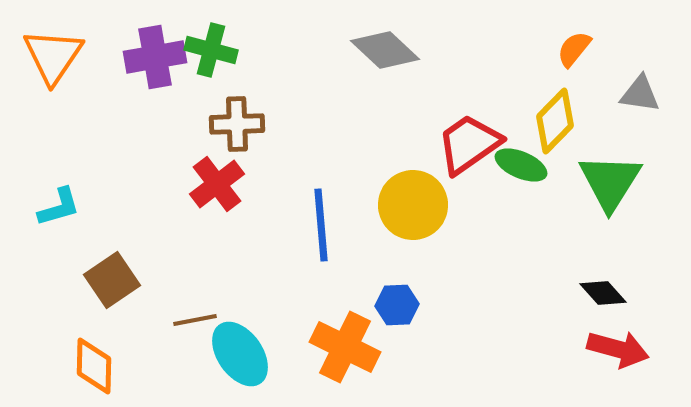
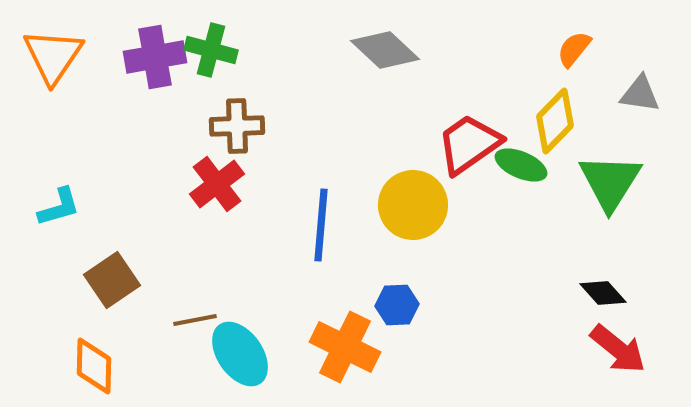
brown cross: moved 2 px down
blue line: rotated 10 degrees clockwise
red arrow: rotated 24 degrees clockwise
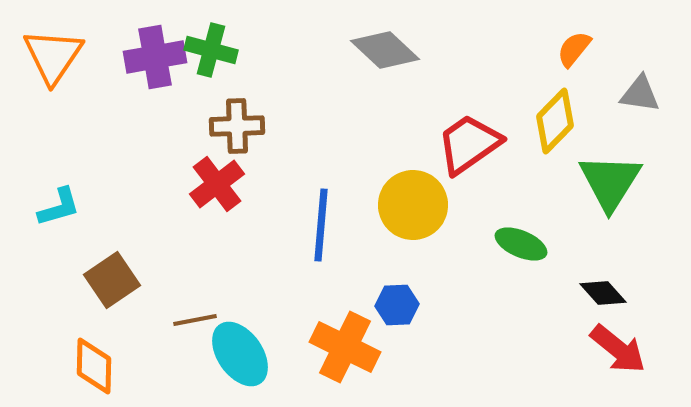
green ellipse: moved 79 px down
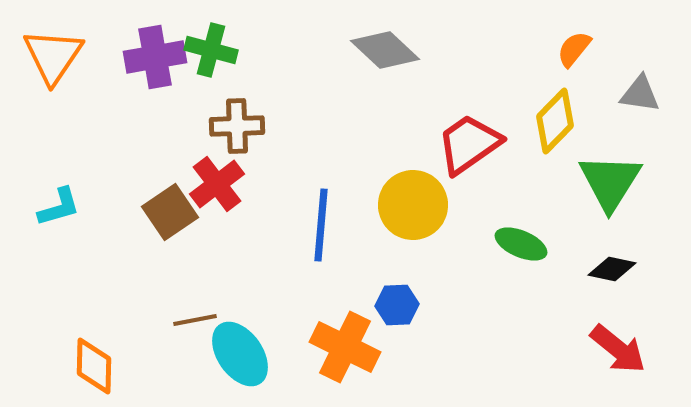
brown square: moved 58 px right, 68 px up
black diamond: moved 9 px right, 24 px up; rotated 36 degrees counterclockwise
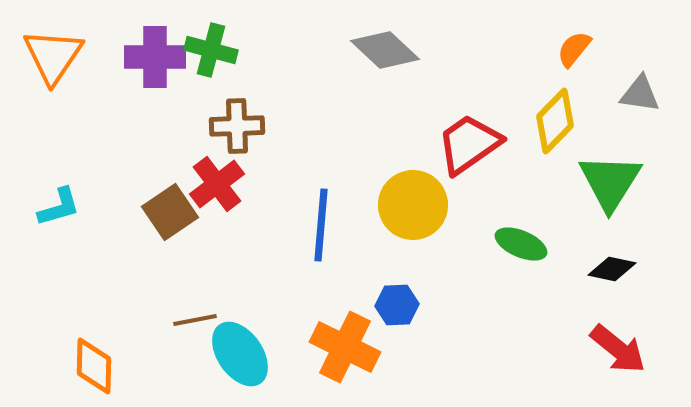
purple cross: rotated 10 degrees clockwise
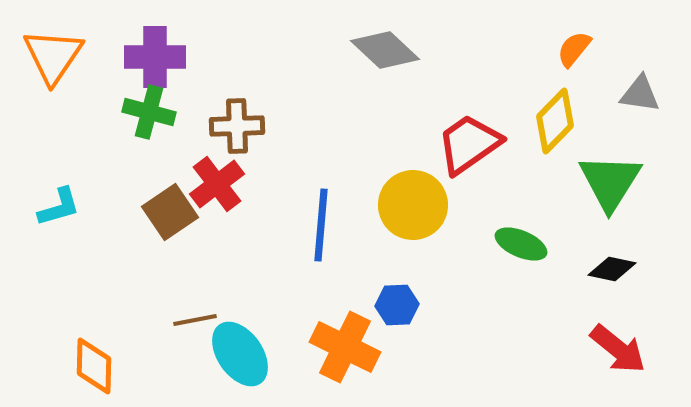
green cross: moved 62 px left, 62 px down
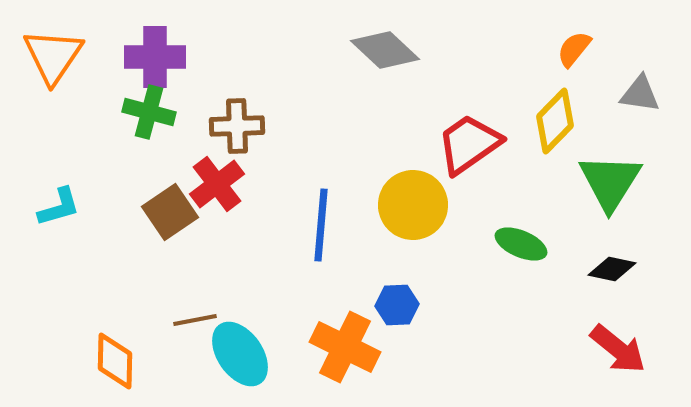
orange diamond: moved 21 px right, 5 px up
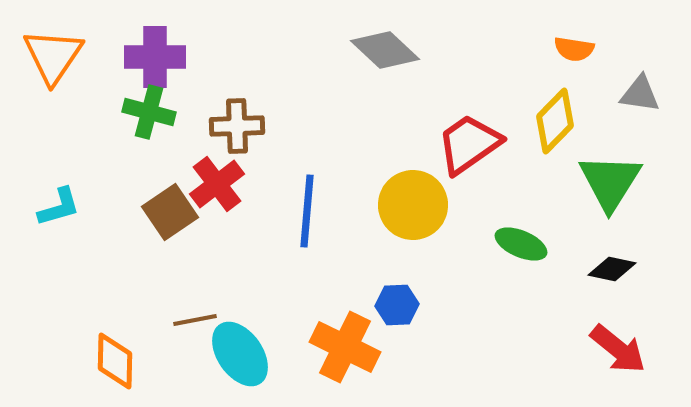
orange semicircle: rotated 120 degrees counterclockwise
blue line: moved 14 px left, 14 px up
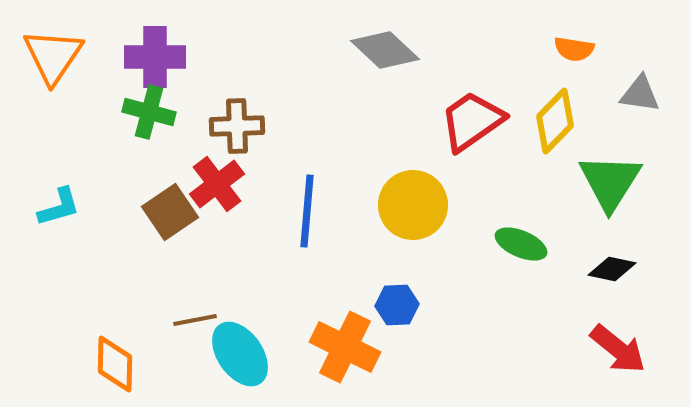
red trapezoid: moved 3 px right, 23 px up
orange diamond: moved 3 px down
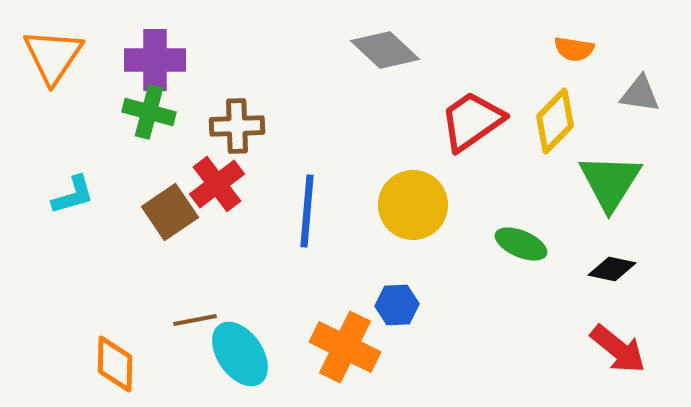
purple cross: moved 3 px down
cyan L-shape: moved 14 px right, 12 px up
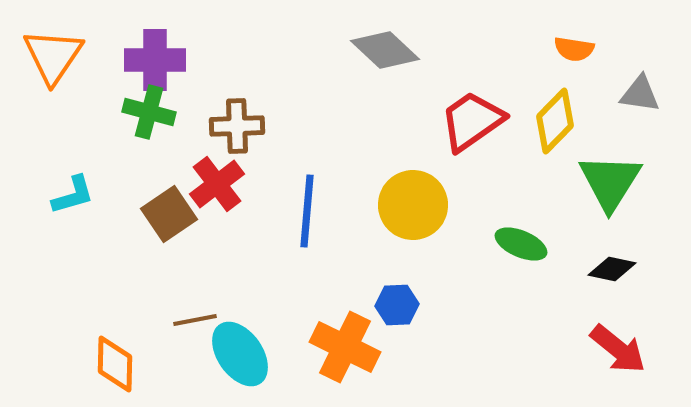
brown square: moved 1 px left, 2 px down
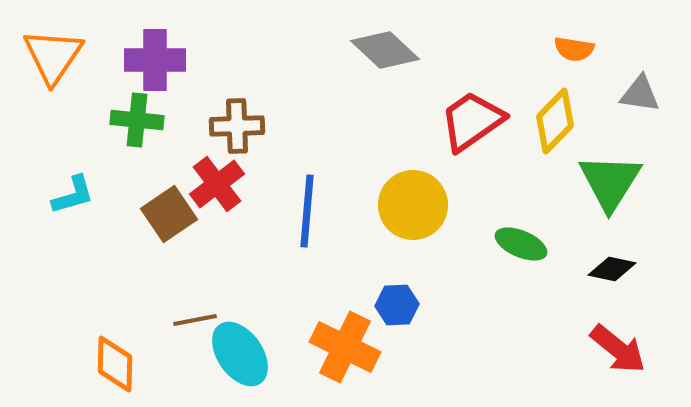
green cross: moved 12 px left, 8 px down; rotated 9 degrees counterclockwise
